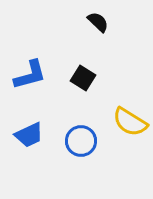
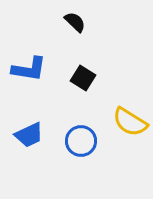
black semicircle: moved 23 px left
blue L-shape: moved 1 px left, 6 px up; rotated 24 degrees clockwise
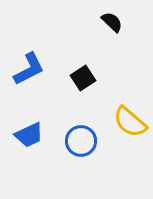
black semicircle: moved 37 px right
blue L-shape: rotated 36 degrees counterclockwise
black square: rotated 25 degrees clockwise
yellow semicircle: rotated 9 degrees clockwise
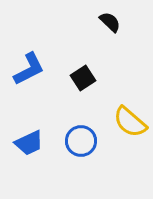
black semicircle: moved 2 px left
blue trapezoid: moved 8 px down
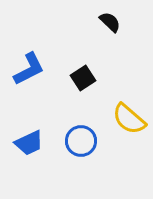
yellow semicircle: moved 1 px left, 3 px up
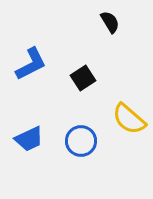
black semicircle: rotated 15 degrees clockwise
blue L-shape: moved 2 px right, 5 px up
blue trapezoid: moved 4 px up
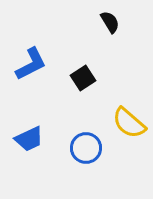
yellow semicircle: moved 4 px down
blue circle: moved 5 px right, 7 px down
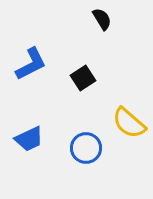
black semicircle: moved 8 px left, 3 px up
